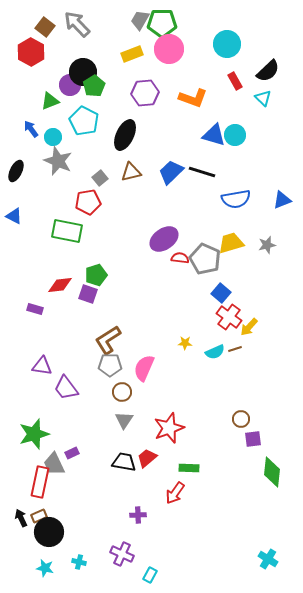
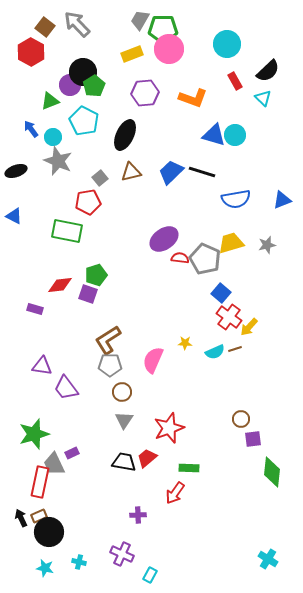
green pentagon at (162, 23): moved 1 px right, 6 px down
black ellipse at (16, 171): rotated 45 degrees clockwise
pink semicircle at (144, 368): moved 9 px right, 8 px up
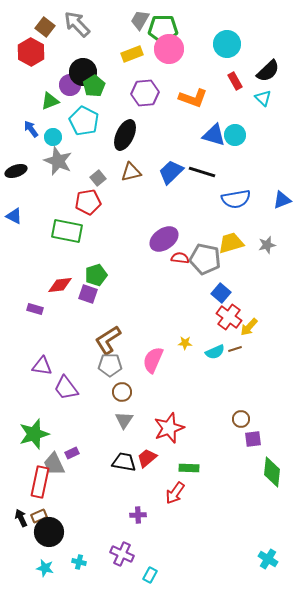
gray square at (100, 178): moved 2 px left
gray pentagon at (205, 259): rotated 12 degrees counterclockwise
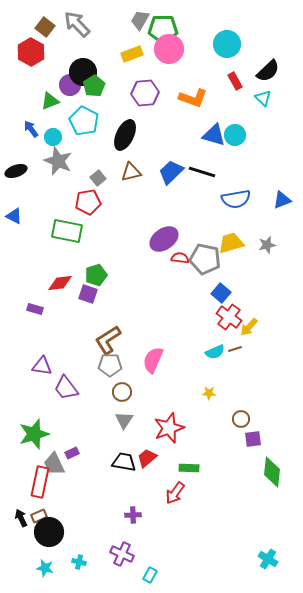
red diamond at (60, 285): moved 2 px up
yellow star at (185, 343): moved 24 px right, 50 px down
purple cross at (138, 515): moved 5 px left
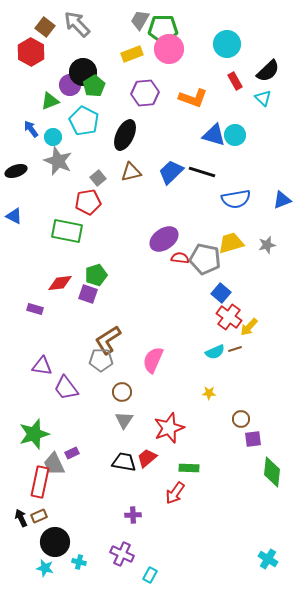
gray pentagon at (110, 365): moved 9 px left, 5 px up
black circle at (49, 532): moved 6 px right, 10 px down
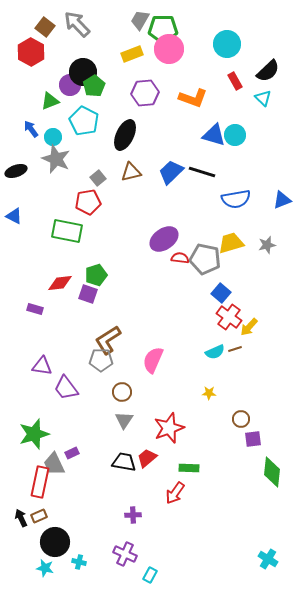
gray star at (58, 161): moved 2 px left, 2 px up
purple cross at (122, 554): moved 3 px right
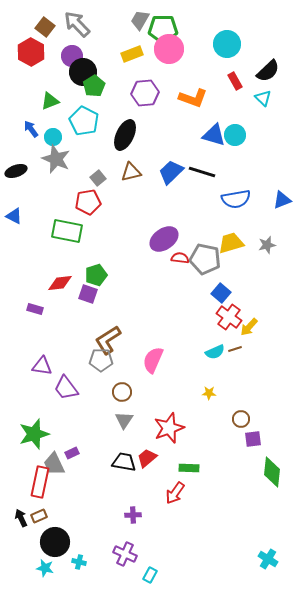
purple circle at (70, 85): moved 2 px right, 29 px up
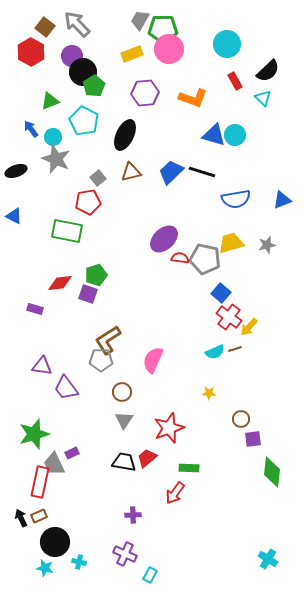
purple ellipse at (164, 239): rotated 8 degrees counterclockwise
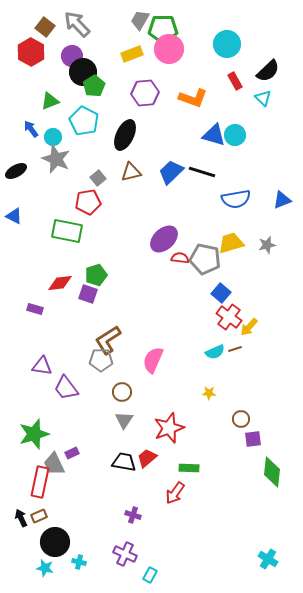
black ellipse at (16, 171): rotated 10 degrees counterclockwise
purple cross at (133, 515): rotated 21 degrees clockwise
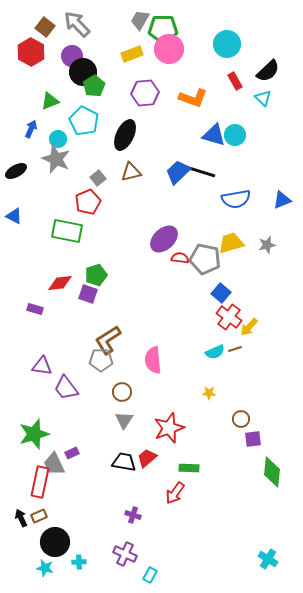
blue arrow at (31, 129): rotated 60 degrees clockwise
cyan circle at (53, 137): moved 5 px right, 2 px down
blue trapezoid at (171, 172): moved 7 px right
red pentagon at (88, 202): rotated 15 degrees counterclockwise
pink semicircle at (153, 360): rotated 28 degrees counterclockwise
cyan cross at (79, 562): rotated 16 degrees counterclockwise
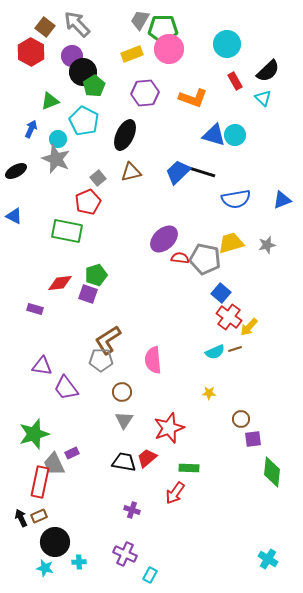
purple cross at (133, 515): moved 1 px left, 5 px up
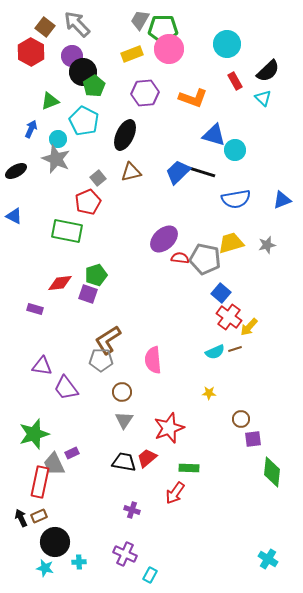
cyan circle at (235, 135): moved 15 px down
